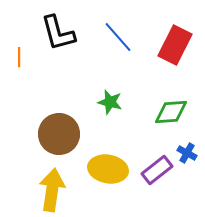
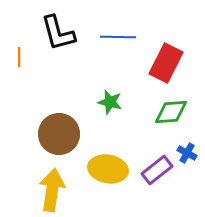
blue line: rotated 48 degrees counterclockwise
red rectangle: moved 9 px left, 18 px down
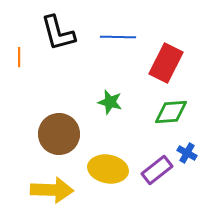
yellow arrow: rotated 84 degrees clockwise
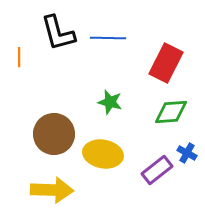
blue line: moved 10 px left, 1 px down
brown circle: moved 5 px left
yellow ellipse: moved 5 px left, 15 px up
